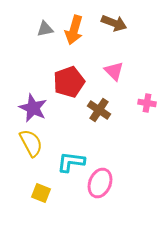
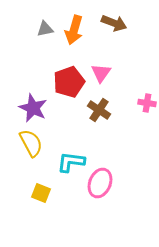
pink triangle: moved 13 px left, 2 px down; rotated 20 degrees clockwise
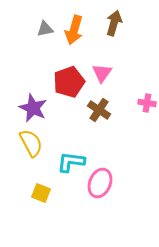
brown arrow: rotated 95 degrees counterclockwise
pink triangle: moved 1 px right
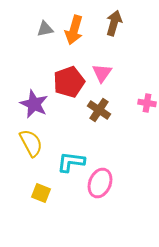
purple star: moved 1 px right, 4 px up
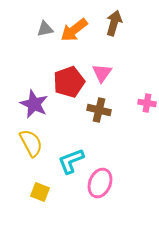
orange arrow: rotated 36 degrees clockwise
brown cross: rotated 20 degrees counterclockwise
cyan L-shape: moved 1 px up; rotated 28 degrees counterclockwise
yellow square: moved 1 px left, 1 px up
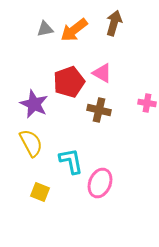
pink triangle: rotated 35 degrees counterclockwise
cyan L-shape: rotated 100 degrees clockwise
